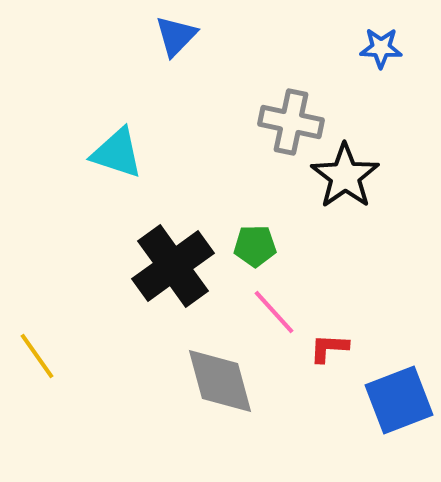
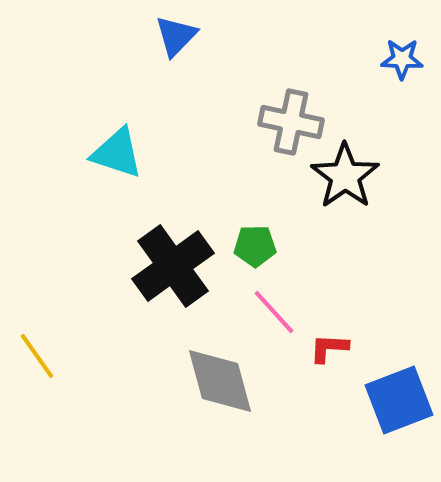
blue star: moved 21 px right, 11 px down
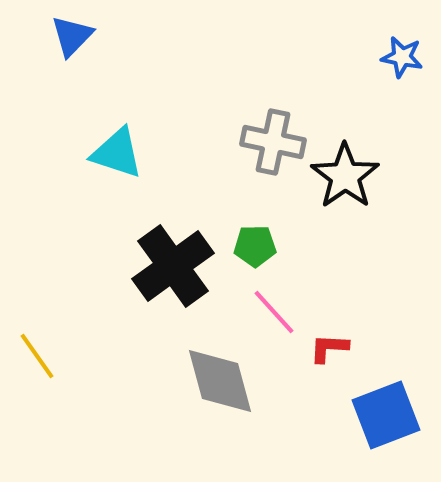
blue triangle: moved 104 px left
blue star: moved 2 px up; rotated 9 degrees clockwise
gray cross: moved 18 px left, 20 px down
blue square: moved 13 px left, 15 px down
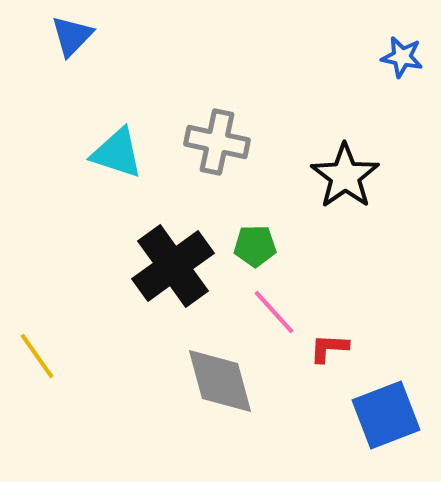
gray cross: moved 56 px left
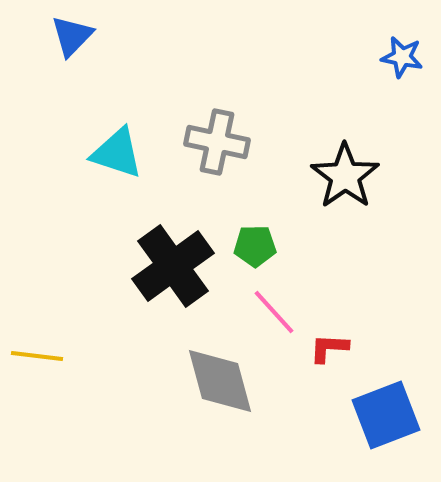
yellow line: rotated 48 degrees counterclockwise
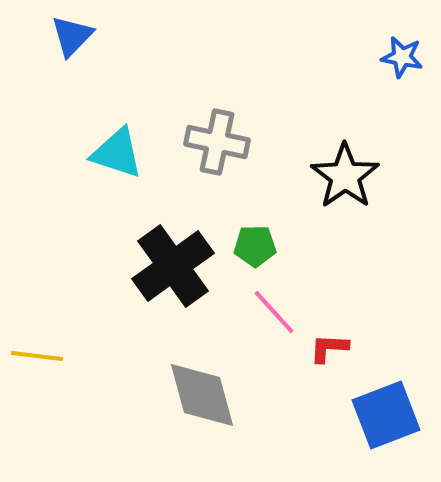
gray diamond: moved 18 px left, 14 px down
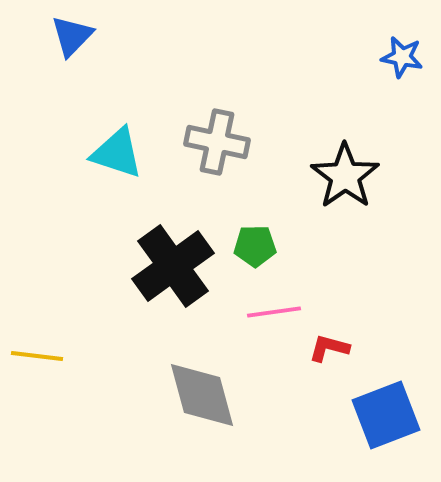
pink line: rotated 56 degrees counterclockwise
red L-shape: rotated 12 degrees clockwise
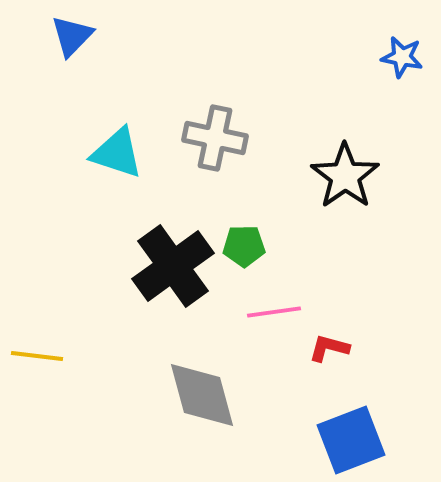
gray cross: moved 2 px left, 4 px up
green pentagon: moved 11 px left
blue square: moved 35 px left, 25 px down
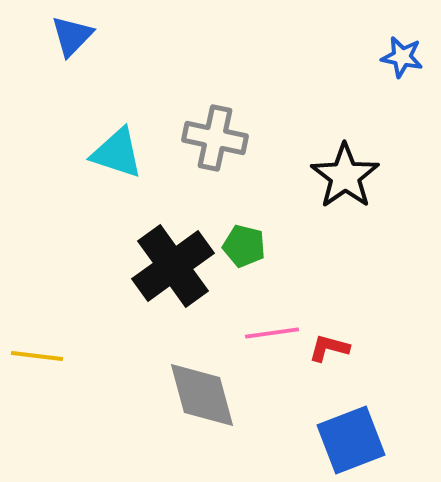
green pentagon: rotated 15 degrees clockwise
pink line: moved 2 px left, 21 px down
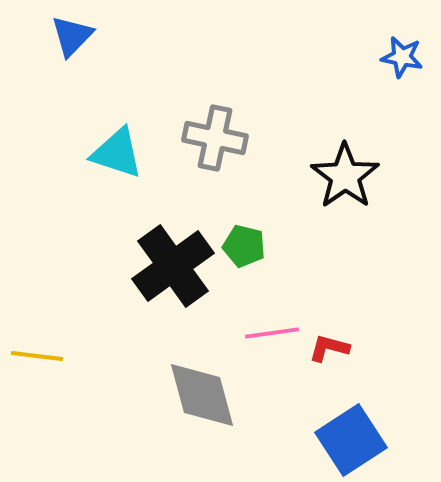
blue square: rotated 12 degrees counterclockwise
